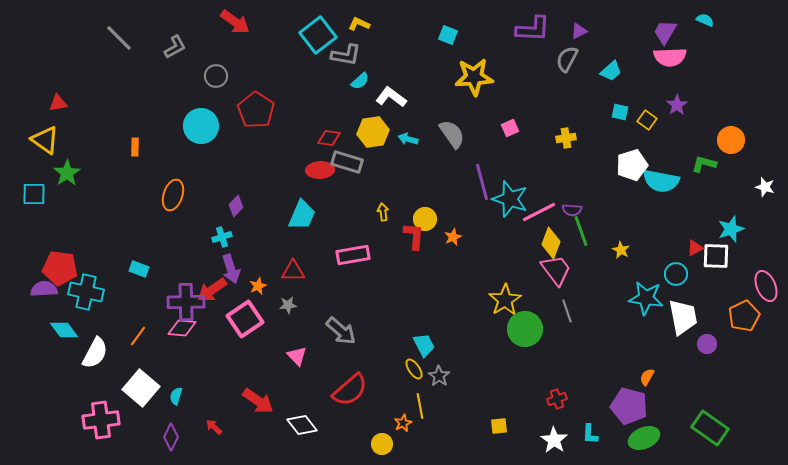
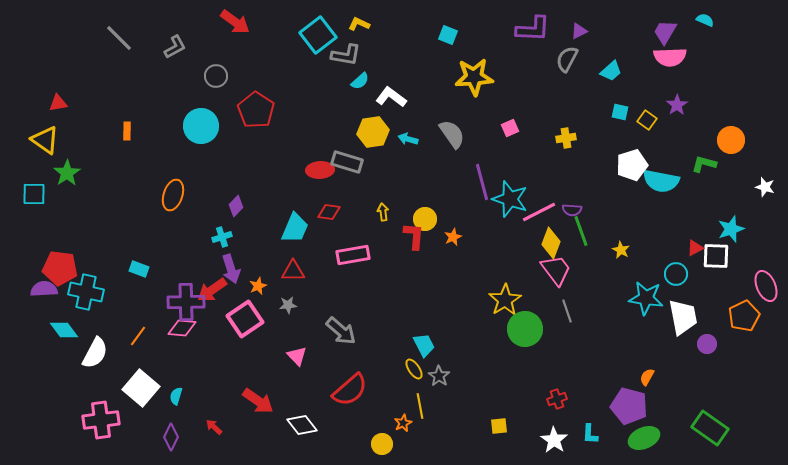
red diamond at (329, 138): moved 74 px down
orange rectangle at (135, 147): moved 8 px left, 16 px up
cyan trapezoid at (302, 215): moved 7 px left, 13 px down
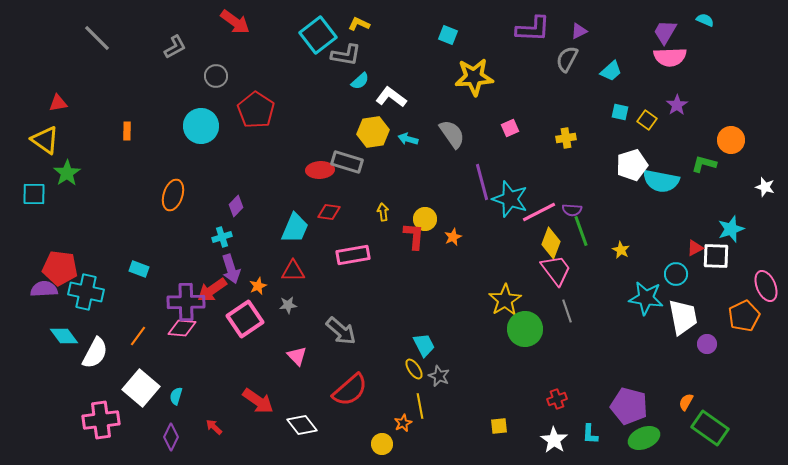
gray line at (119, 38): moved 22 px left
cyan diamond at (64, 330): moved 6 px down
gray star at (439, 376): rotated 10 degrees counterclockwise
orange semicircle at (647, 377): moved 39 px right, 25 px down
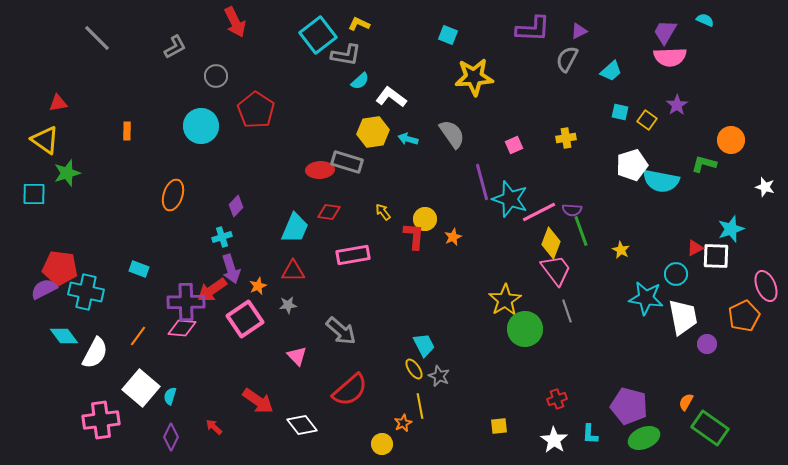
red arrow at (235, 22): rotated 28 degrees clockwise
pink square at (510, 128): moved 4 px right, 17 px down
green star at (67, 173): rotated 16 degrees clockwise
yellow arrow at (383, 212): rotated 30 degrees counterclockwise
purple semicircle at (44, 289): rotated 24 degrees counterclockwise
cyan semicircle at (176, 396): moved 6 px left
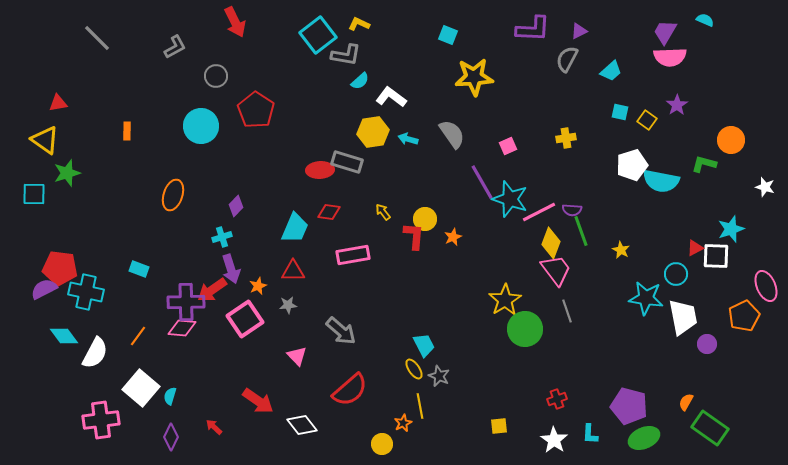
pink square at (514, 145): moved 6 px left, 1 px down
purple line at (482, 182): rotated 15 degrees counterclockwise
